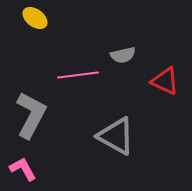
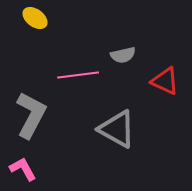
gray triangle: moved 1 px right, 7 px up
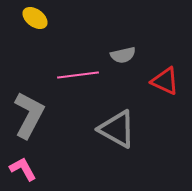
gray L-shape: moved 2 px left
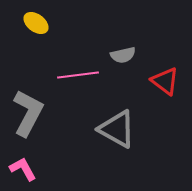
yellow ellipse: moved 1 px right, 5 px down
red triangle: rotated 12 degrees clockwise
gray L-shape: moved 1 px left, 2 px up
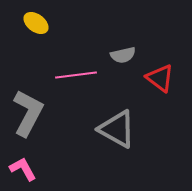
pink line: moved 2 px left
red triangle: moved 5 px left, 3 px up
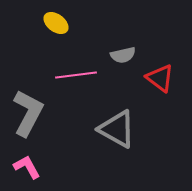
yellow ellipse: moved 20 px right
pink L-shape: moved 4 px right, 2 px up
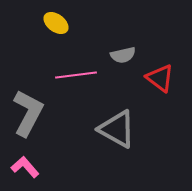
pink L-shape: moved 2 px left; rotated 12 degrees counterclockwise
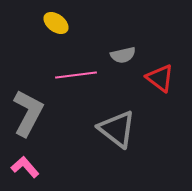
gray triangle: rotated 9 degrees clockwise
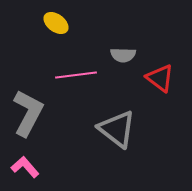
gray semicircle: rotated 15 degrees clockwise
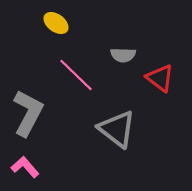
pink line: rotated 51 degrees clockwise
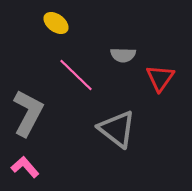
red triangle: rotated 28 degrees clockwise
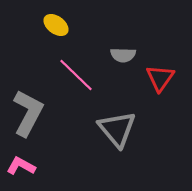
yellow ellipse: moved 2 px down
gray triangle: rotated 12 degrees clockwise
pink L-shape: moved 4 px left, 1 px up; rotated 20 degrees counterclockwise
